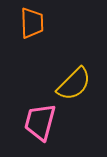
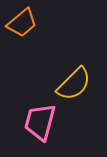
orange trapezoid: moved 10 px left; rotated 52 degrees clockwise
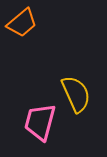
yellow semicircle: moved 2 px right, 10 px down; rotated 69 degrees counterclockwise
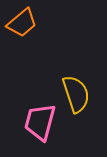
yellow semicircle: rotated 6 degrees clockwise
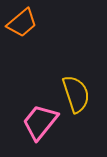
pink trapezoid: rotated 24 degrees clockwise
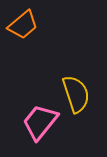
orange trapezoid: moved 1 px right, 2 px down
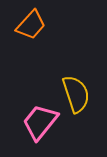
orange trapezoid: moved 8 px right; rotated 8 degrees counterclockwise
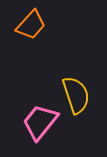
yellow semicircle: moved 1 px down
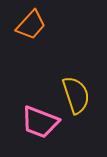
pink trapezoid: rotated 108 degrees counterclockwise
